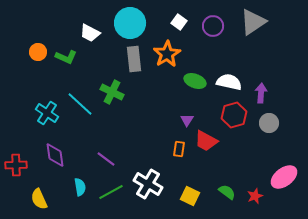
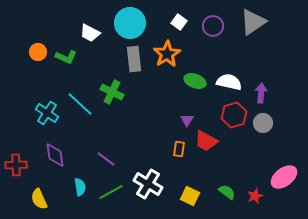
gray circle: moved 6 px left
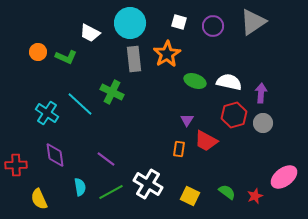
white square: rotated 21 degrees counterclockwise
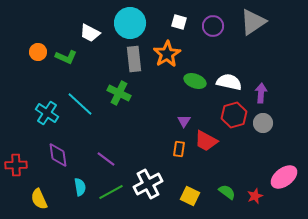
green cross: moved 7 px right, 1 px down
purple triangle: moved 3 px left, 1 px down
purple diamond: moved 3 px right
white cross: rotated 32 degrees clockwise
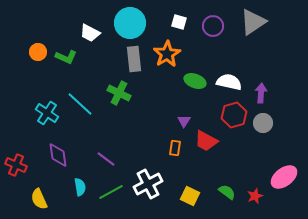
orange rectangle: moved 4 px left, 1 px up
red cross: rotated 25 degrees clockwise
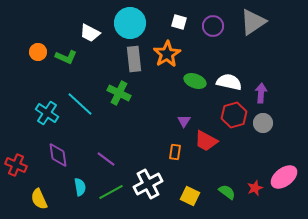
orange rectangle: moved 4 px down
red star: moved 8 px up
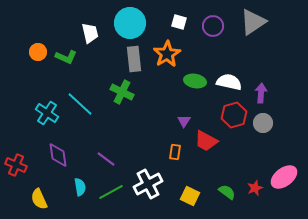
white trapezoid: rotated 130 degrees counterclockwise
green ellipse: rotated 10 degrees counterclockwise
green cross: moved 3 px right, 1 px up
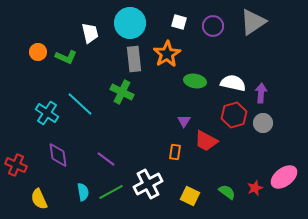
white semicircle: moved 4 px right, 1 px down
cyan semicircle: moved 3 px right, 5 px down
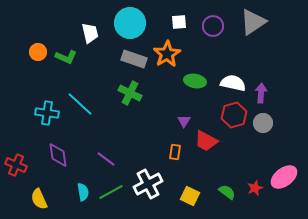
white square: rotated 21 degrees counterclockwise
gray rectangle: rotated 65 degrees counterclockwise
green cross: moved 8 px right, 1 px down
cyan cross: rotated 25 degrees counterclockwise
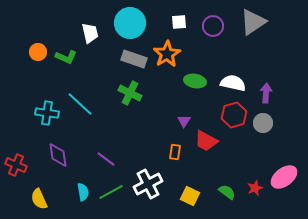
purple arrow: moved 5 px right
